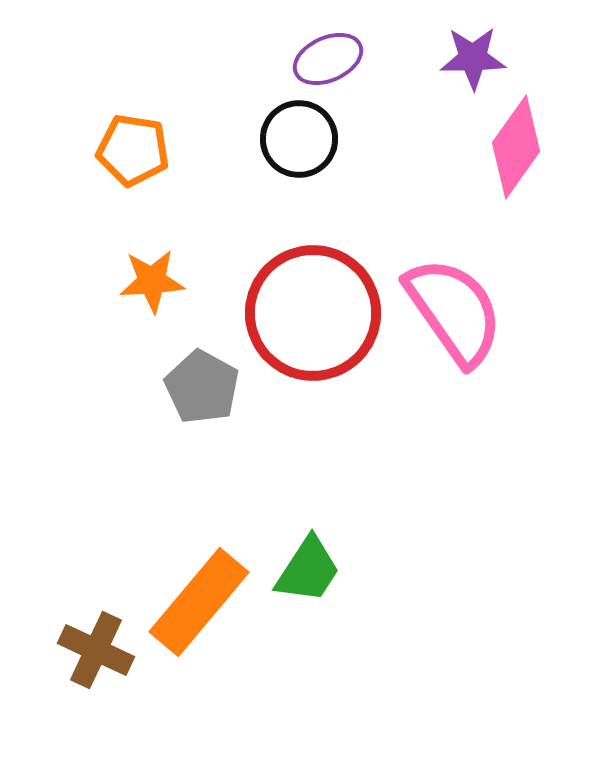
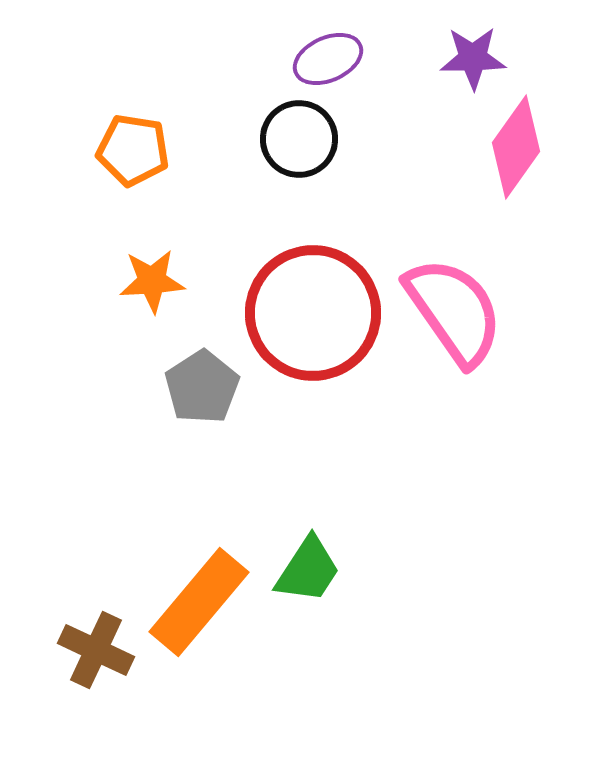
gray pentagon: rotated 10 degrees clockwise
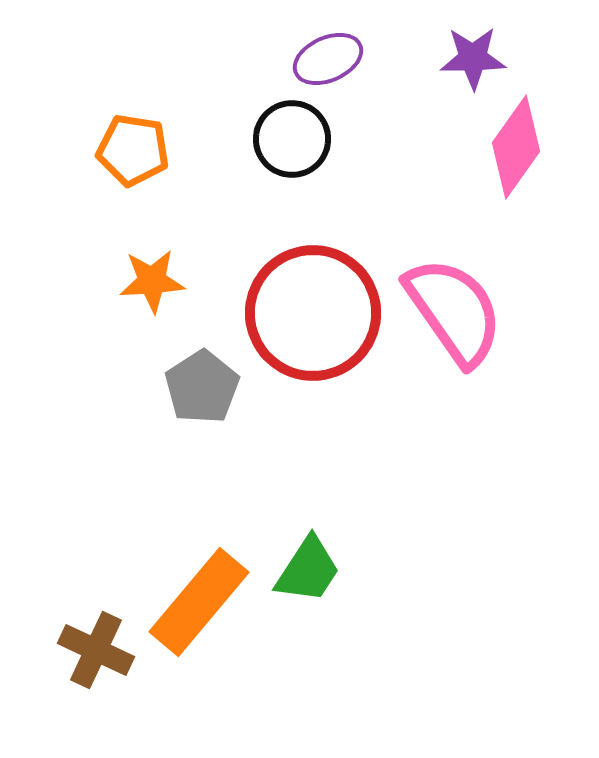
black circle: moved 7 px left
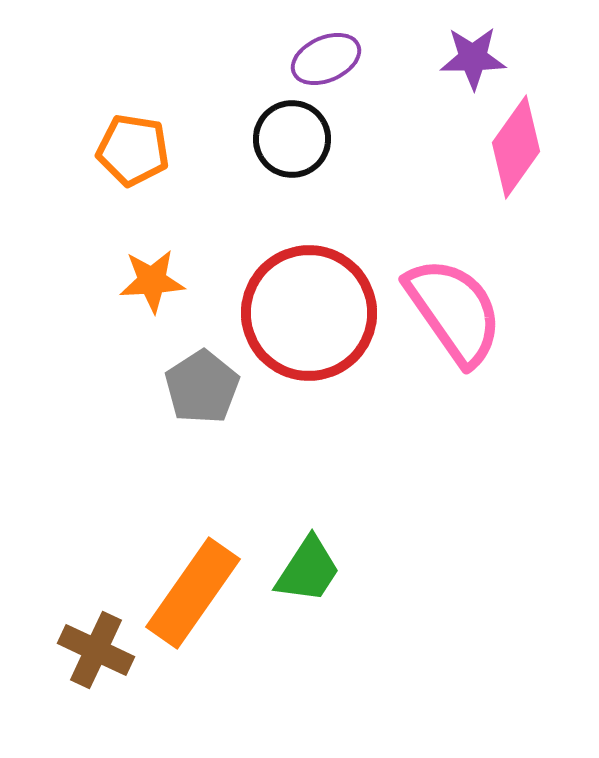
purple ellipse: moved 2 px left
red circle: moved 4 px left
orange rectangle: moved 6 px left, 9 px up; rotated 5 degrees counterclockwise
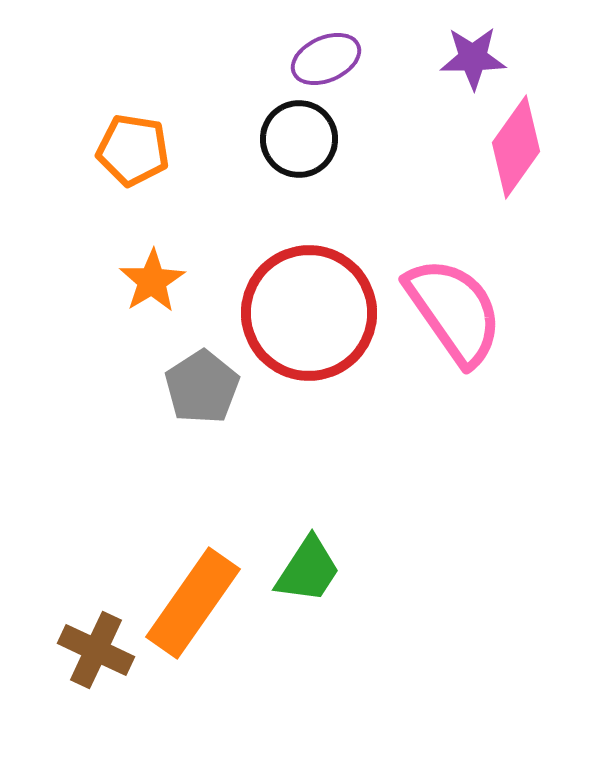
black circle: moved 7 px right
orange star: rotated 28 degrees counterclockwise
orange rectangle: moved 10 px down
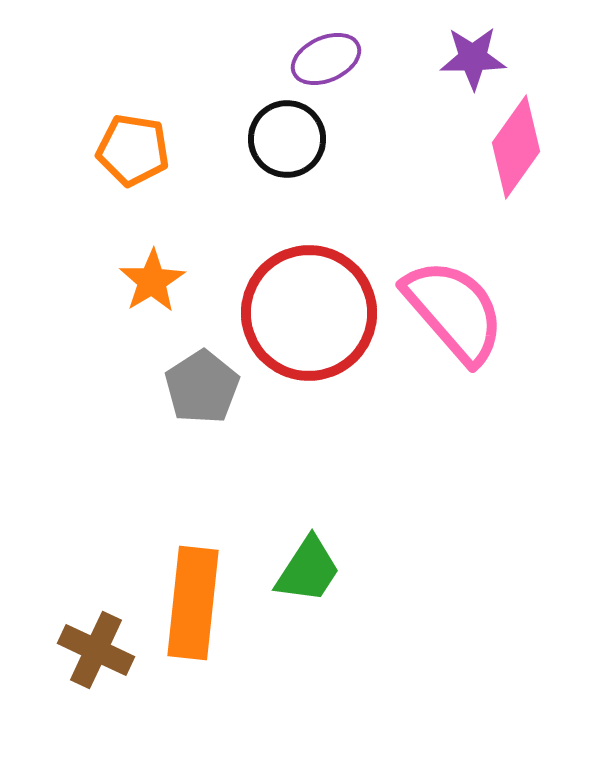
black circle: moved 12 px left
pink semicircle: rotated 6 degrees counterclockwise
orange rectangle: rotated 29 degrees counterclockwise
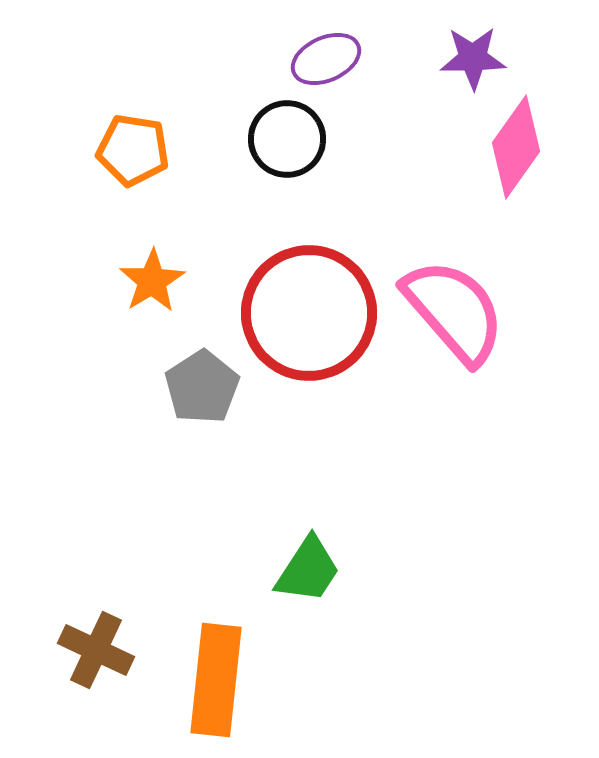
orange rectangle: moved 23 px right, 77 px down
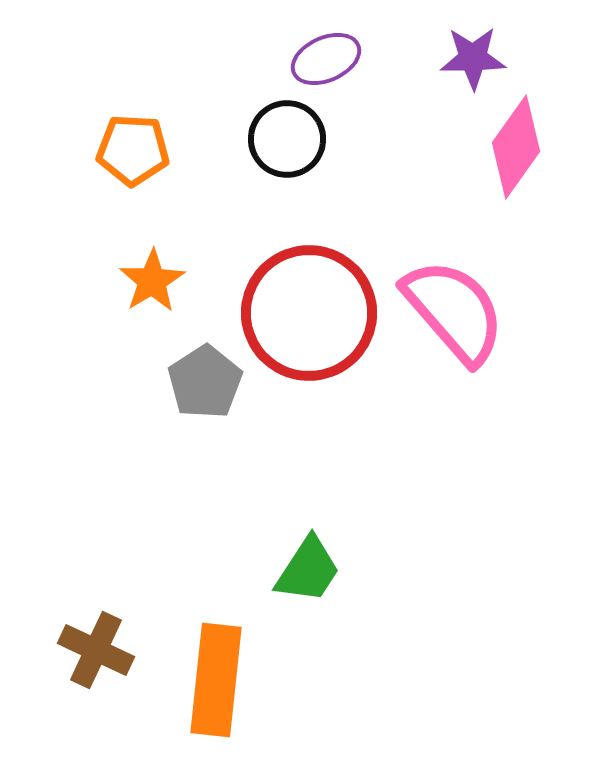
orange pentagon: rotated 6 degrees counterclockwise
gray pentagon: moved 3 px right, 5 px up
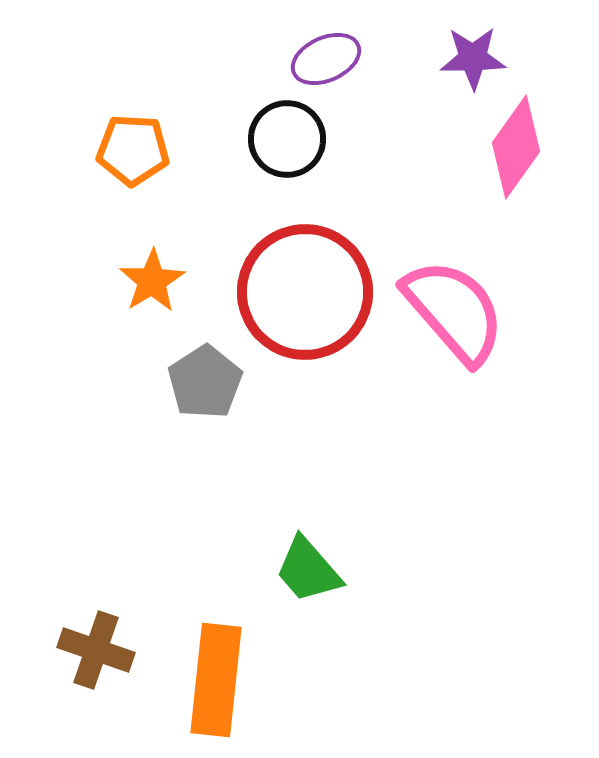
red circle: moved 4 px left, 21 px up
green trapezoid: rotated 106 degrees clockwise
brown cross: rotated 6 degrees counterclockwise
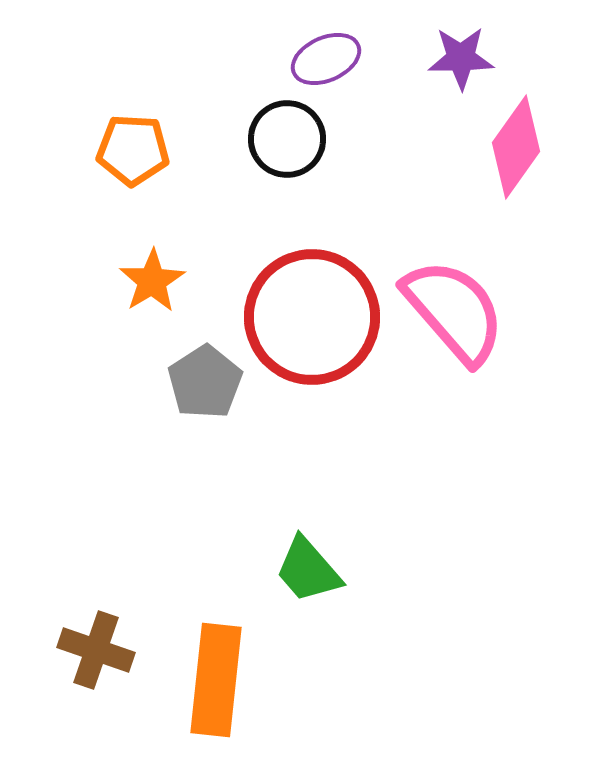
purple star: moved 12 px left
red circle: moved 7 px right, 25 px down
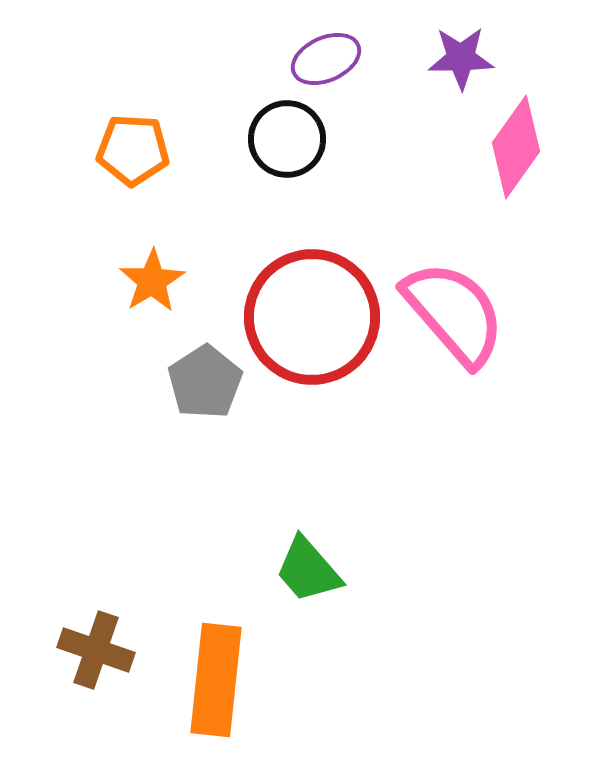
pink semicircle: moved 2 px down
